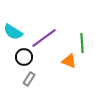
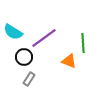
green line: moved 1 px right
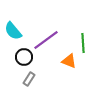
cyan semicircle: moved 1 px up; rotated 18 degrees clockwise
purple line: moved 2 px right, 2 px down
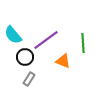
cyan semicircle: moved 4 px down
black circle: moved 1 px right
orange triangle: moved 6 px left
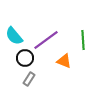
cyan semicircle: moved 1 px right, 1 px down
green line: moved 3 px up
black circle: moved 1 px down
orange triangle: moved 1 px right
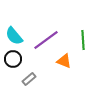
black circle: moved 12 px left, 1 px down
gray rectangle: rotated 16 degrees clockwise
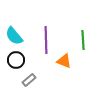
purple line: rotated 56 degrees counterclockwise
black circle: moved 3 px right, 1 px down
gray rectangle: moved 1 px down
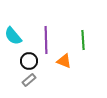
cyan semicircle: moved 1 px left
black circle: moved 13 px right, 1 px down
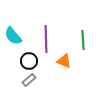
purple line: moved 1 px up
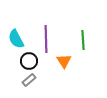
cyan semicircle: moved 3 px right, 3 px down; rotated 12 degrees clockwise
orange triangle: rotated 35 degrees clockwise
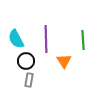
black circle: moved 3 px left
gray rectangle: rotated 40 degrees counterclockwise
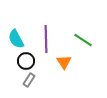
green line: rotated 54 degrees counterclockwise
orange triangle: moved 1 px down
gray rectangle: rotated 24 degrees clockwise
